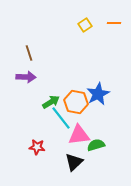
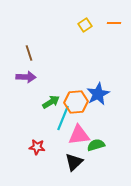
orange hexagon: rotated 15 degrees counterclockwise
cyan line: moved 2 px right; rotated 60 degrees clockwise
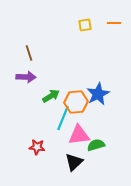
yellow square: rotated 24 degrees clockwise
green arrow: moved 6 px up
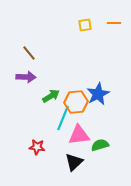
brown line: rotated 21 degrees counterclockwise
green semicircle: moved 4 px right
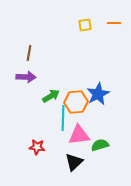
brown line: rotated 49 degrees clockwise
cyan line: rotated 20 degrees counterclockwise
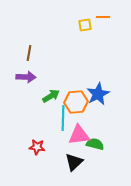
orange line: moved 11 px left, 6 px up
green semicircle: moved 5 px left, 1 px up; rotated 30 degrees clockwise
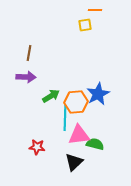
orange line: moved 8 px left, 7 px up
cyan line: moved 2 px right
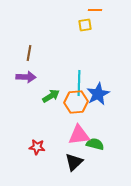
cyan line: moved 14 px right, 35 px up
